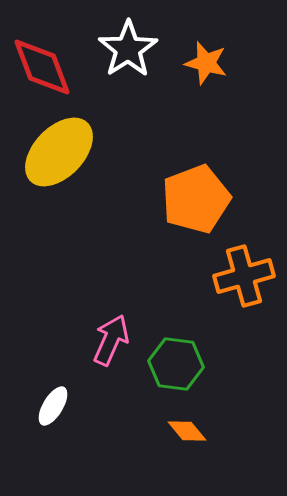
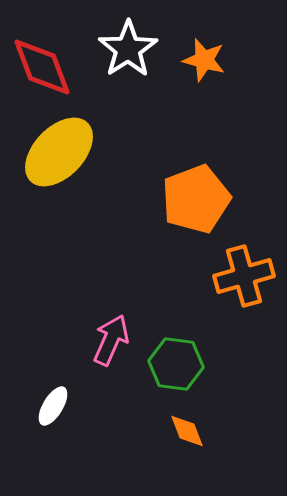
orange star: moved 2 px left, 3 px up
orange diamond: rotated 18 degrees clockwise
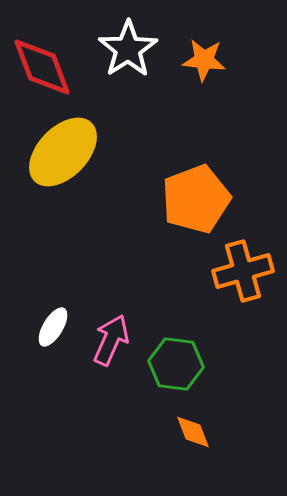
orange star: rotated 9 degrees counterclockwise
yellow ellipse: moved 4 px right
orange cross: moved 1 px left, 5 px up
white ellipse: moved 79 px up
orange diamond: moved 6 px right, 1 px down
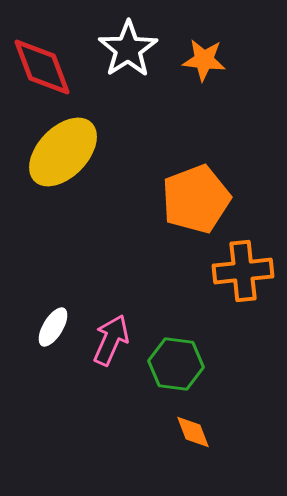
orange cross: rotated 10 degrees clockwise
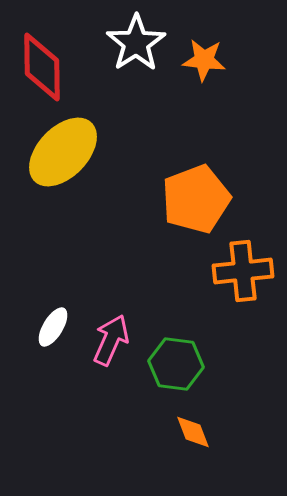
white star: moved 8 px right, 6 px up
red diamond: rotated 20 degrees clockwise
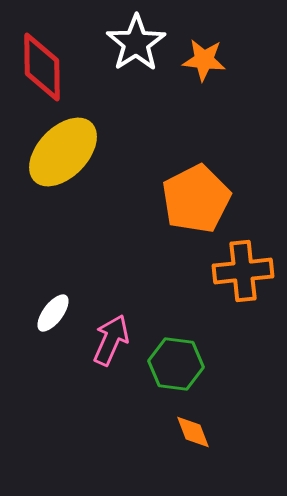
orange pentagon: rotated 6 degrees counterclockwise
white ellipse: moved 14 px up; rotated 6 degrees clockwise
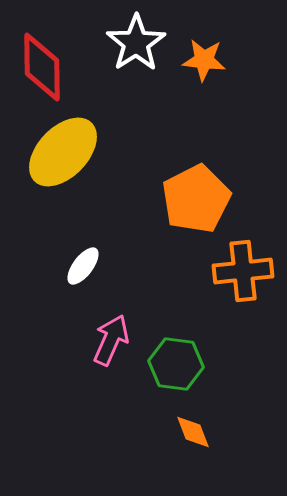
white ellipse: moved 30 px right, 47 px up
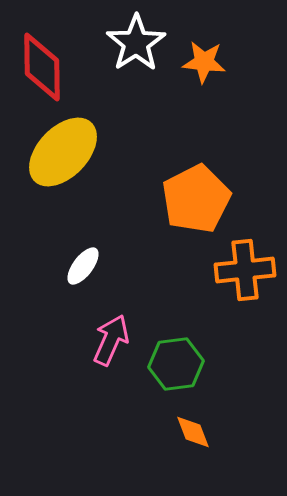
orange star: moved 2 px down
orange cross: moved 2 px right, 1 px up
green hexagon: rotated 14 degrees counterclockwise
